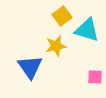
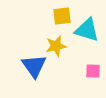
yellow square: rotated 30 degrees clockwise
blue triangle: moved 4 px right, 1 px up
pink square: moved 2 px left, 6 px up
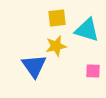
yellow square: moved 5 px left, 2 px down
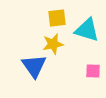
yellow star: moved 3 px left, 2 px up
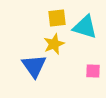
cyan triangle: moved 2 px left, 3 px up
yellow star: moved 1 px right; rotated 10 degrees counterclockwise
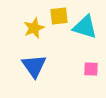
yellow square: moved 2 px right, 2 px up
yellow star: moved 20 px left, 16 px up
pink square: moved 2 px left, 2 px up
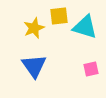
pink square: rotated 14 degrees counterclockwise
